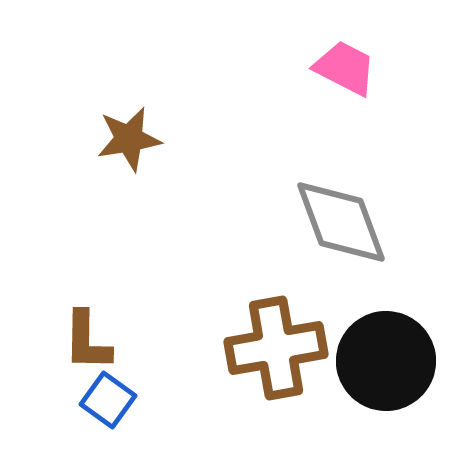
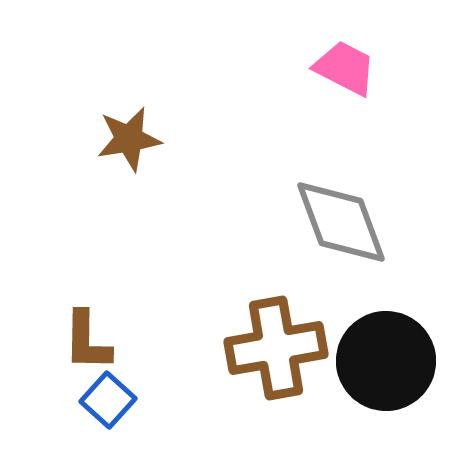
blue square: rotated 6 degrees clockwise
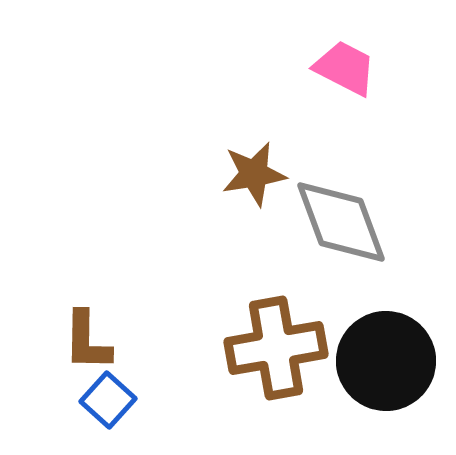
brown star: moved 125 px right, 35 px down
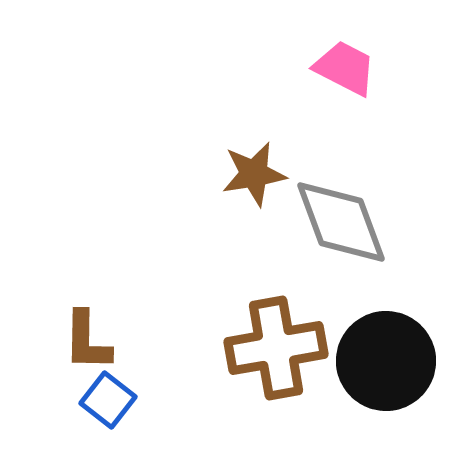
blue square: rotated 4 degrees counterclockwise
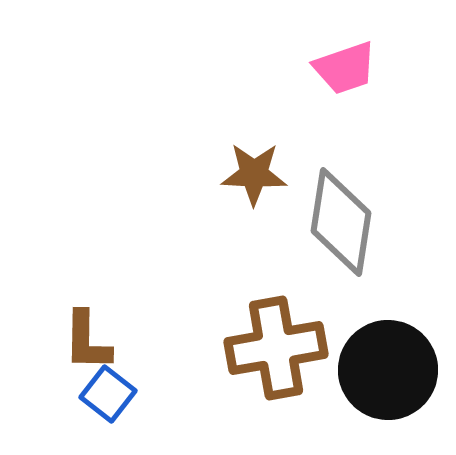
pink trapezoid: rotated 134 degrees clockwise
brown star: rotated 12 degrees clockwise
gray diamond: rotated 29 degrees clockwise
black circle: moved 2 px right, 9 px down
blue square: moved 6 px up
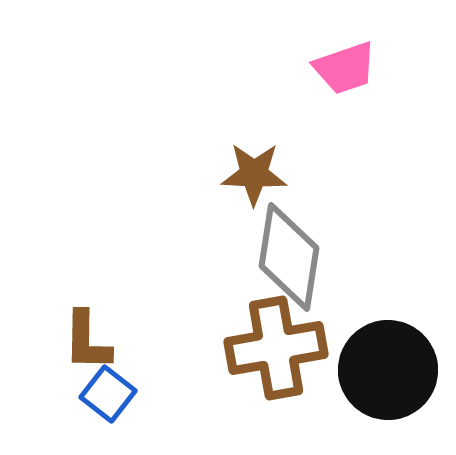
gray diamond: moved 52 px left, 35 px down
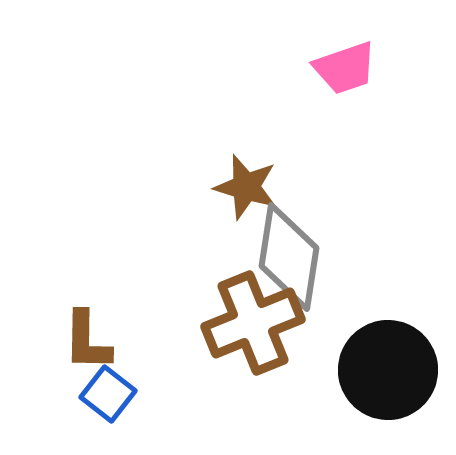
brown star: moved 8 px left, 13 px down; rotated 14 degrees clockwise
brown cross: moved 23 px left, 25 px up; rotated 12 degrees counterclockwise
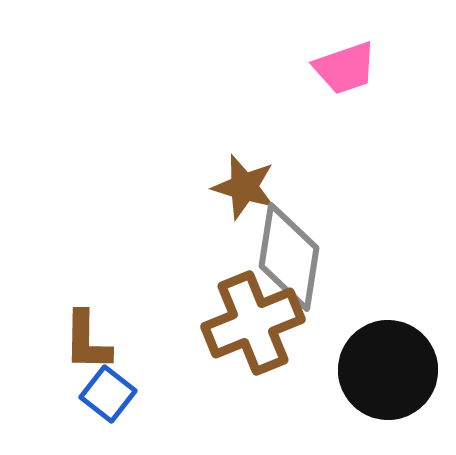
brown star: moved 2 px left
